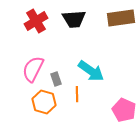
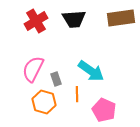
pink pentagon: moved 20 px left
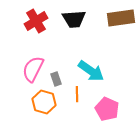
pink pentagon: moved 3 px right, 1 px up
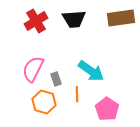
pink pentagon: rotated 10 degrees clockwise
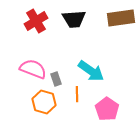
pink semicircle: rotated 84 degrees clockwise
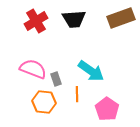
brown rectangle: rotated 12 degrees counterclockwise
orange hexagon: rotated 10 degrees counterclockwise
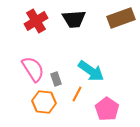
pink semicircle: rotated 36 degrees clockwise
orange line: rotated 28 degrees clockwise
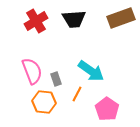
pink semicircle: moved 1 px left, 2 px down; rotated 12 degrees clockwise
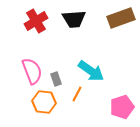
pink pentagon: moved 15 px right, 2 px up; rotated 20 degrees clockwise
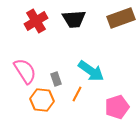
pink semicircle: moved 7 px left; rotated 12 degrees counterclockwise
orange hexagon: moved 2 px left, 2 px up
pink pentagon: moved 5 px left
